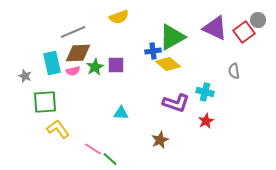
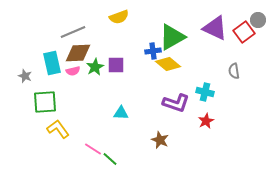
brown star: rotated 24 degrees counterclockwise
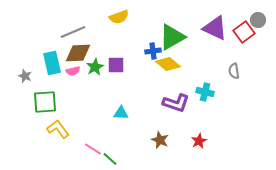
red star: moved 7 px left, 20 px down
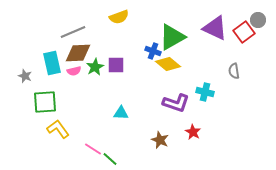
blue cross: rotated 28 degrees clockwise
pink semicircle: moved 1 px right
red star: moved 6 px left, 9 px up; rotated 14 degrees counterclockwise
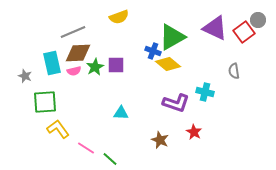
red star: moved 1 px right
pink line: moved 7 px left, 1 px up
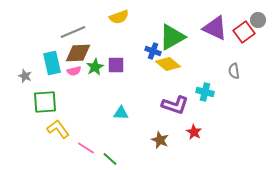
purple L-shape: moved 1 px left, 2 px down
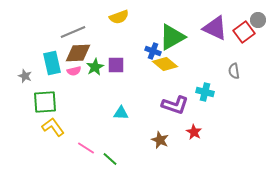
yellow diamond: moved 3 px left
yellow L-shape: moved 5 px left, 2 px up
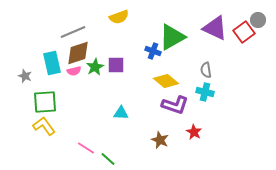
brown diamond: rotated 16 degrees counterclockwise
yellow diamond: moved 1 px right, 17 px down
gray semicircle: moved 28 px left, 1 px up
yellow L-shape: moved 9 px left, 1 px up
green line: moved 2 px left
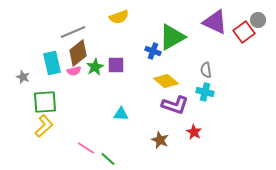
purple triangle: moved 6 px up
brown diamond: rotated 20 degrees counterclockwise
gray star: moved 2 px left, 1 px down
cyan triangle: moved 1 px down
yellow L-shape: rotated 85 degrees clockwise
